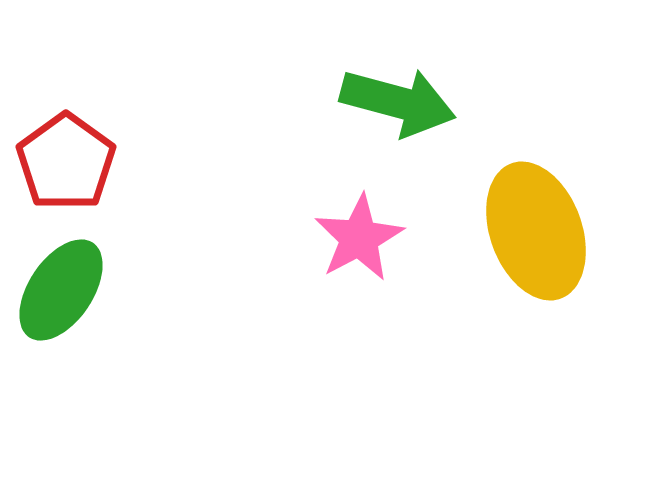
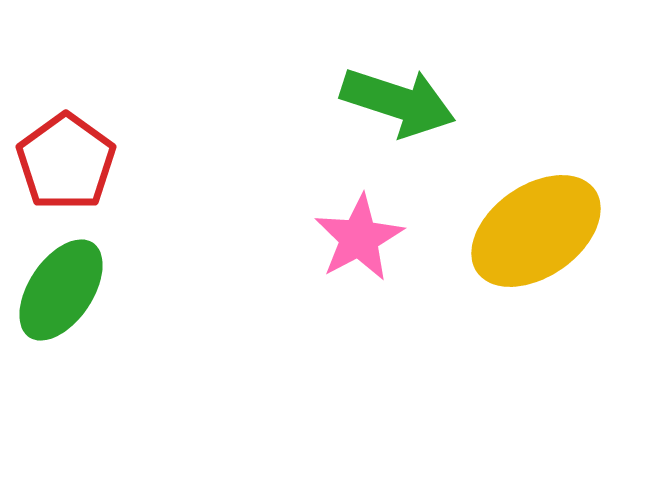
green arrow: rotated 3 degrees clockwise
yellow ellipse: rotated 75 degrees clockwise
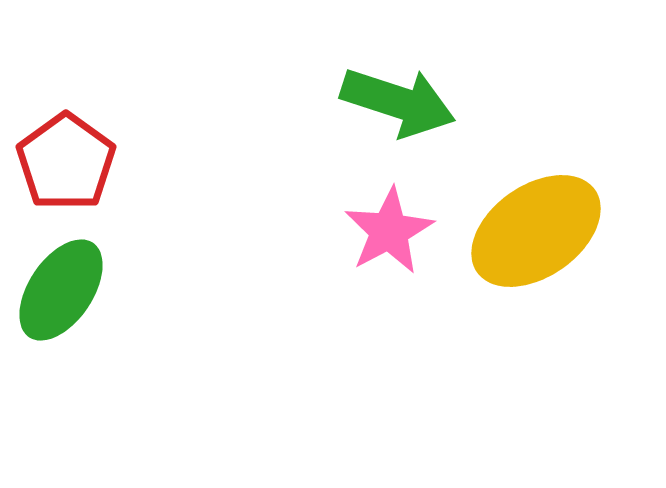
pink star: moved 30 px right, 7 px up
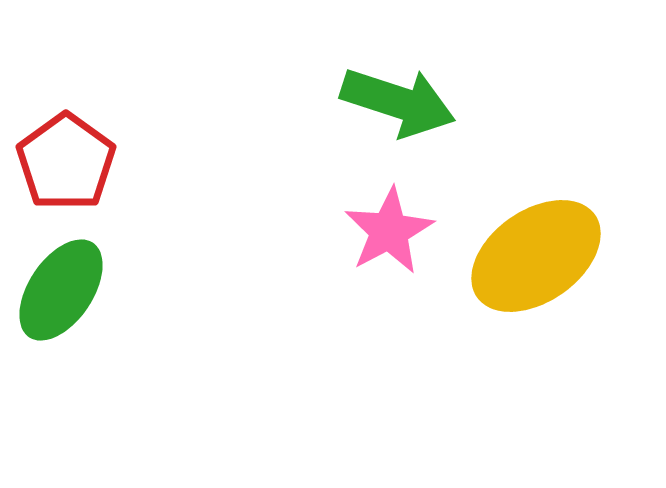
yellow ellipse: moved 25 px down
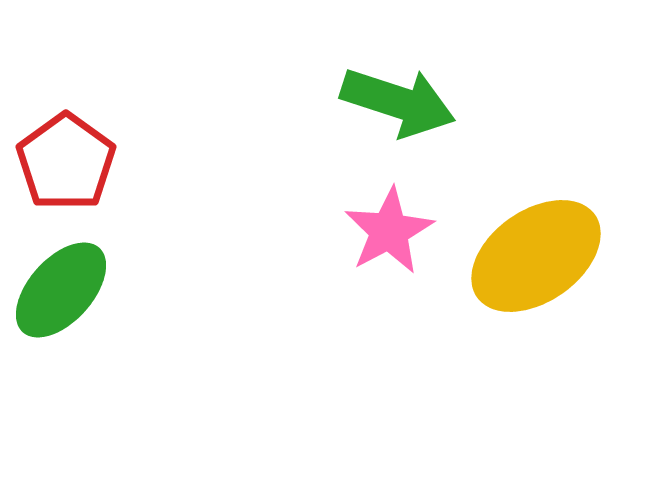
green ellipse: rotated 8 degrees clockwise
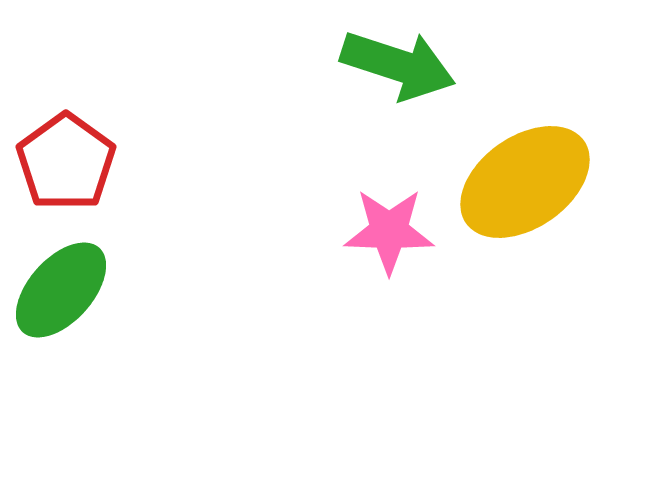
green arrow: moved 37 px up
pink star: rotated 30 degrees clockwise
yellow ellipse: moved 11 px left, 74 px up
